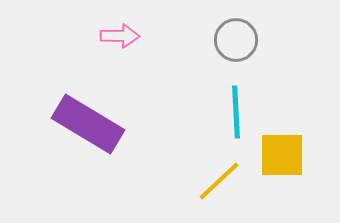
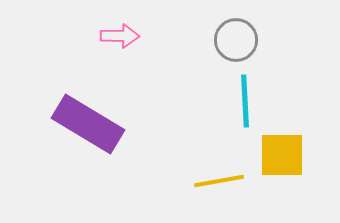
cyan line: moved 9 px right, 11 px up
yellow line: rotated 33 degrees clockwise
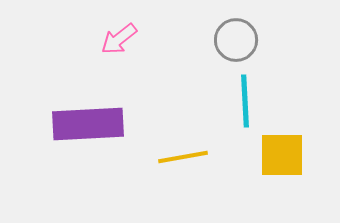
pink arrow: moved 1 px left, 3 px down; rotated 141 degrees clockwise
purple rectangle: rotated 34 degrees counterclockwise
yellow line: moved 36 px left, 24 px up
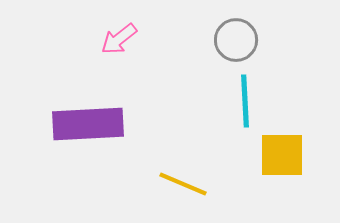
yellow line: moved 27 px down; rotated 33 degrees clockwise
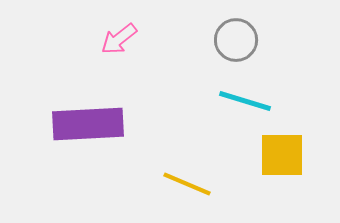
cyan line: rotated 70 degrees counterclockwise
yellow line: moved 4 px right
